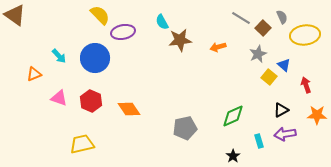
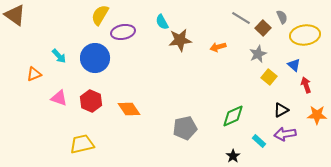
yellow semicircle: rotated 105 degrees counterclockwise
blue triangle: moved 10 px right
cyan rectangle: rotated 32 degrees counterclockwise
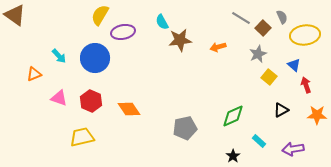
purple arrow: moved 8 px right, 15 px down
yellow trapezoid: moved 7 px up
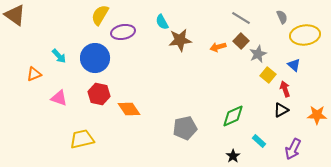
brown square: moved 22 px left, 13 px down
yellow square: moved 1 px left, 2 px up
red arrow: moved 21 px left, 4 px down
red hexagon: moved 8 px right, 7 px up; rotated 10 degrees counterclockwise
yellow trapezoid: moved 2 px down
purple arrow: rotated 55 degrees counterclockwise
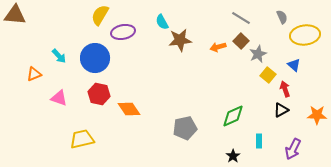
brown triangle: rotated 30 degrees counterclockwise
cyan rectangle: rotated 48 degrees clockwise
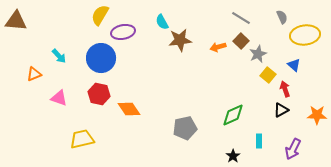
brown triangle: moved 1 px right, 6 px down
blue circle: moved 6 px right
green diamond: moved 1 px up
